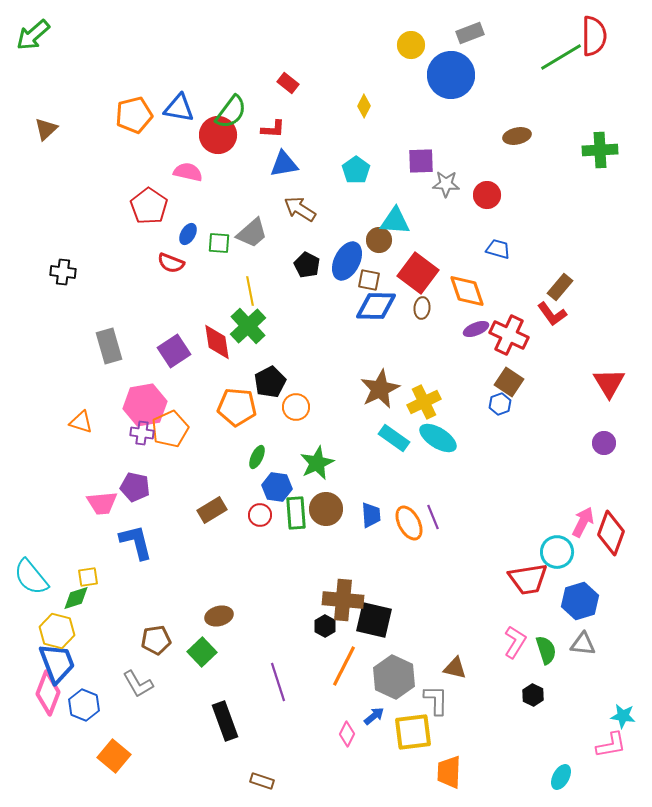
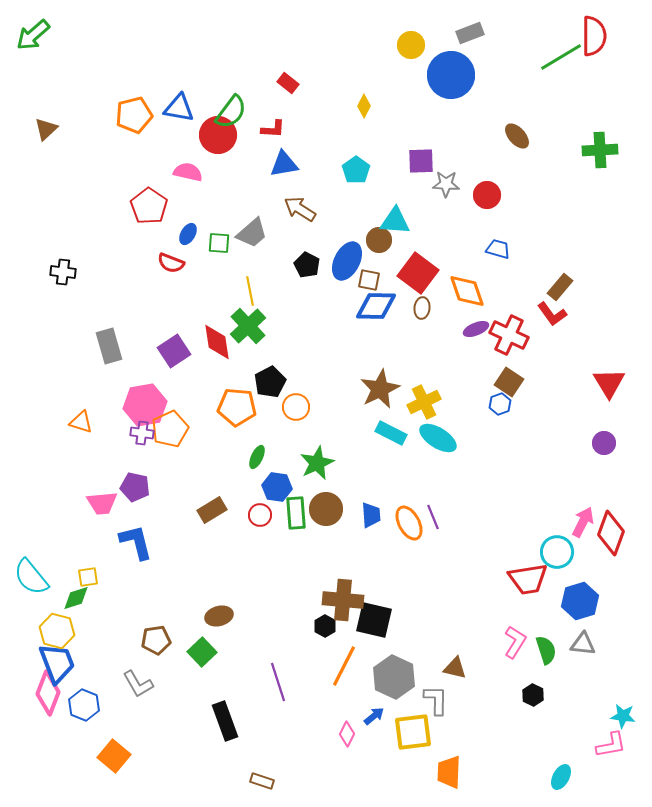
brown ellipse at (517, 136): rotated 60 degrees clockwise
cyan rectangle at (394, 438): moved 3 px left, 5 px up; rotated 8 degrees counterclockwise
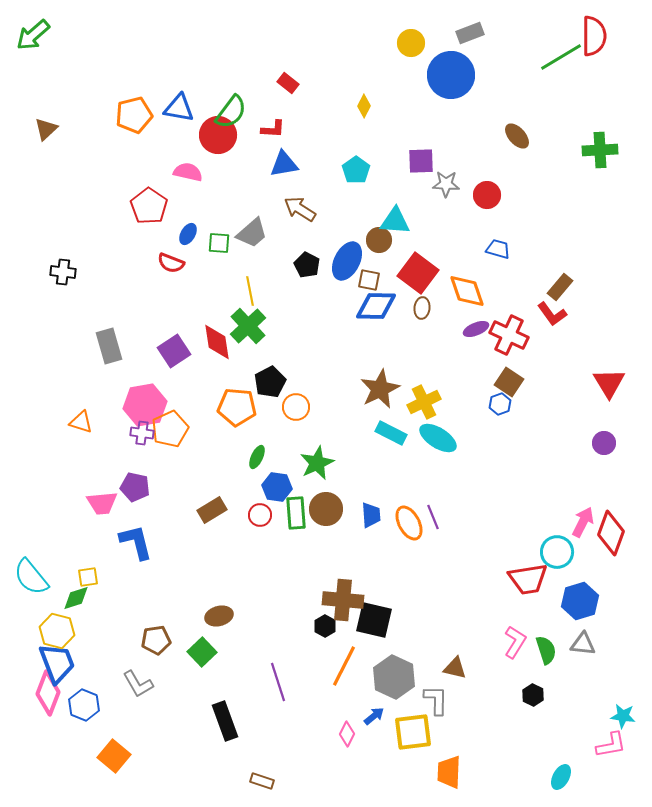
yellow circle at (411, 45): moved 2 px up
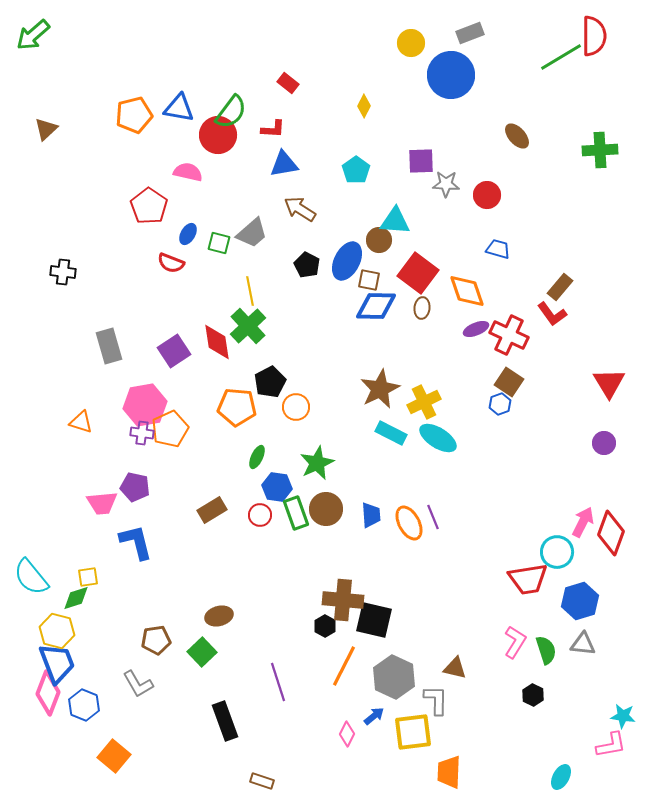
green square at (219, 243): rotated 10 degrees clockwise
green rectangle at (296, 513): rotated 16 degrees counterclockwise
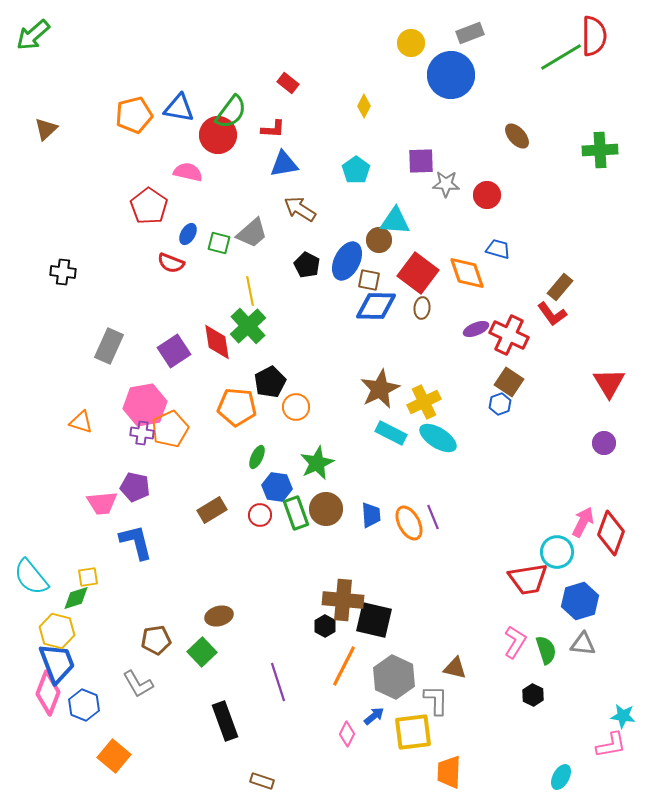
orange diamond at (467, 291): moved 18 px up
gray rectangle at (109, 346): rotated 40 degrees clockwise
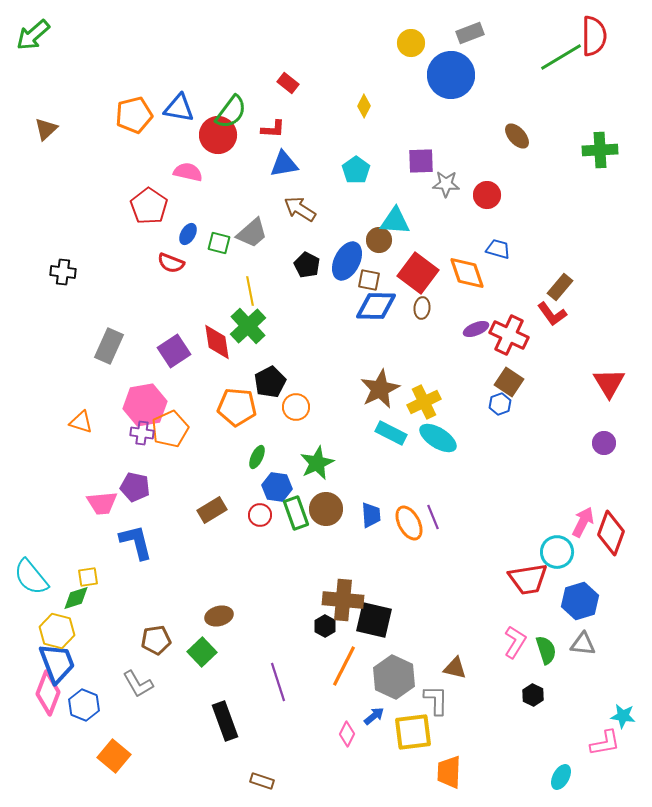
pink L-shape at (611, 745): moved 6 px left, 2 px up
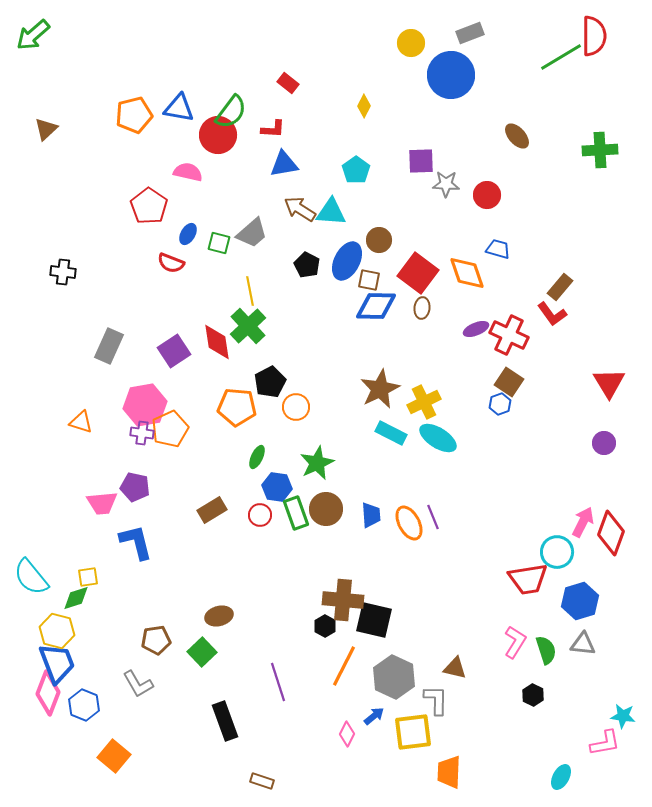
cyan triangle at (395, 221): moved 64 px left, 9 px up
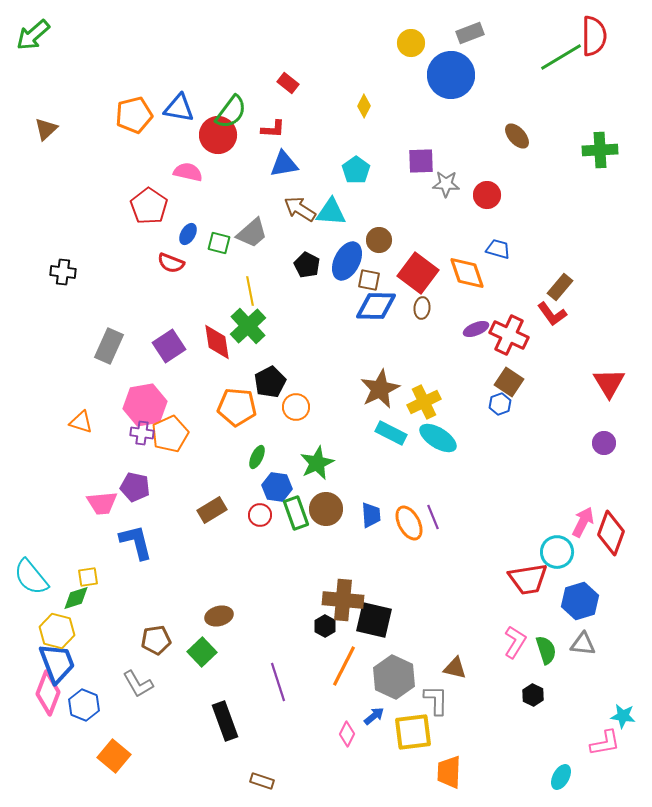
purple square at (174, 351): moved 5 px left, 5 px up
orange pentagon at (170, 429): moved 5 px down
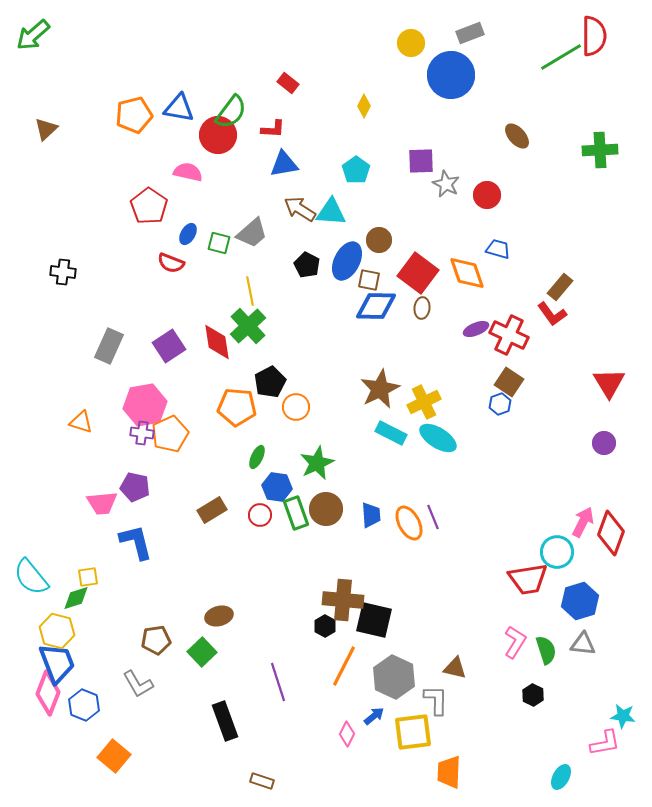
gray star at (446, 184): rotated 24 degrees clockwise
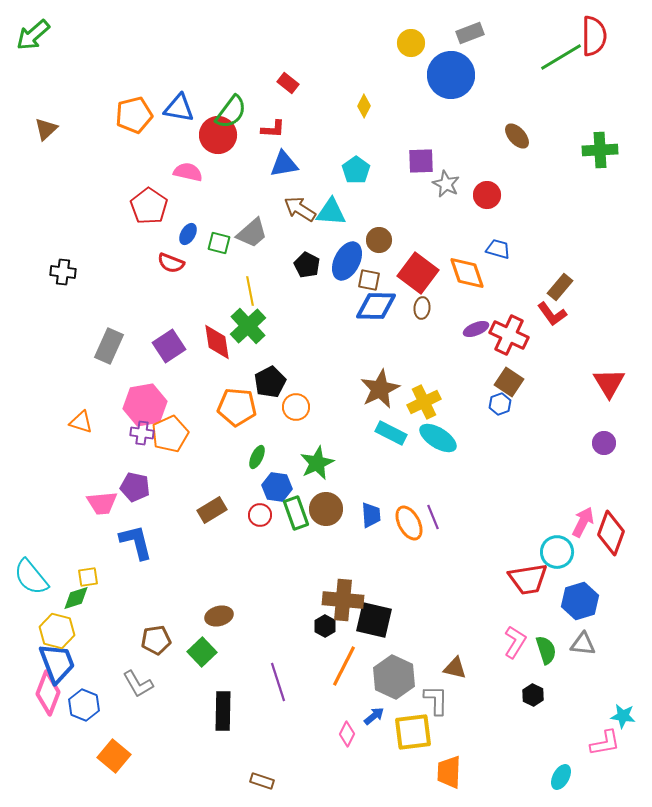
black rectangle at (225, 721): moved 2 px left, 10 px up; rotated 21 degrees clockwise
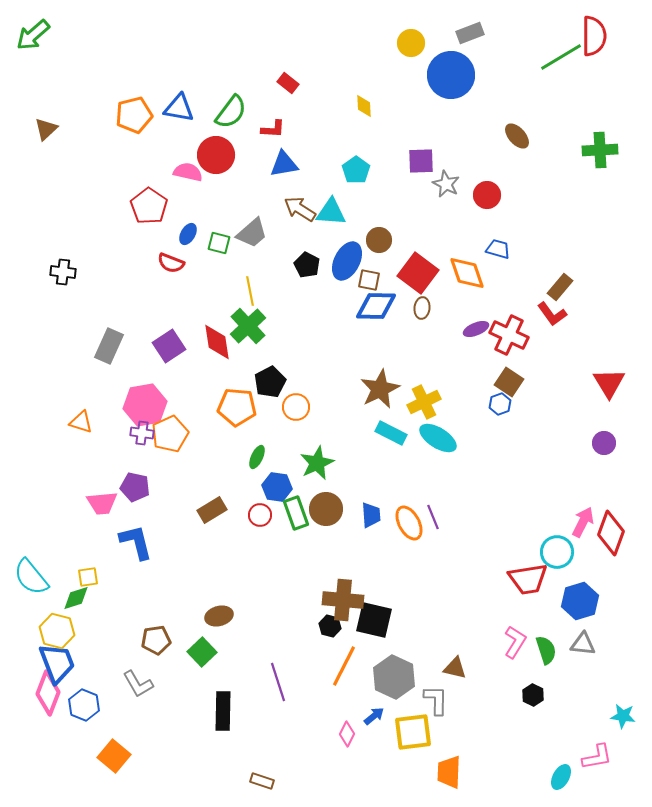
yellow diamond at (364, 106): rotated 30 degrees counterclockwise
red circle at (218, 135): moved 2 px left, 20 px down
black hexagon at (325, 626): moved 5 px right; rotated 15 degrees counterclockwise
pink L-shape at (605, 743): moved 8 px left, 14 px down
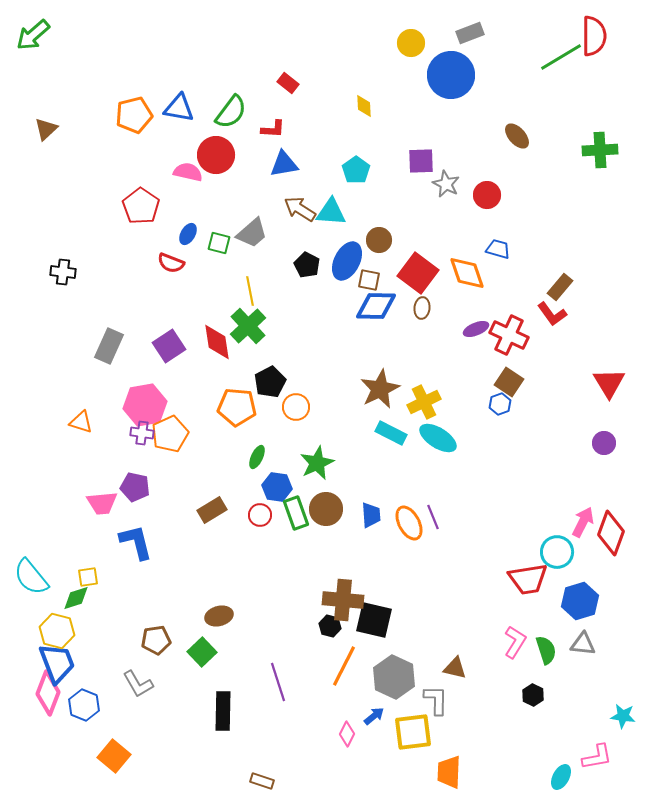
red pentagon at (149, 206): moved 8 px left
